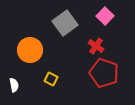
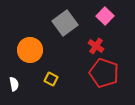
white semicircle: moved 1 px up
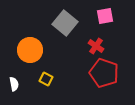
pink square: rotated 36 degrees clockwise
gray square: rotated 15 degrees counterclockwise
yellow square: moved 5 px left
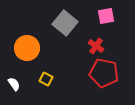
pink square: moved 1 px right
orange circle: moved 3 px left, 2 px up
red pentagon: rotated 8 degrees counterclockwise
white semicircle: rotated 24 degrees counterclockwise
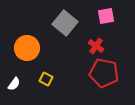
white semicircle: rotated 72 degrees clockwise
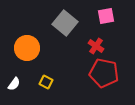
yellow square: moved 3 px down
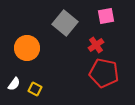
red cross: moved 1 px up; rotated 21 degrees clockwise
yellow square: moved 11 px left, 7 px down
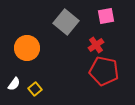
gray square: moved 1 px right, 1 px up
red pentagon: moved 2 px up
yellow square: rotated 24 degrees clockwise
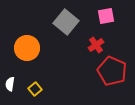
red pentagon: moved 8 px right; rotated 12 degrees clockwise
white semicircle: moved 4 px left; rotated 152 degrees clockwise
